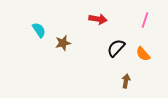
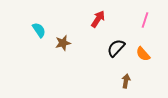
red arrow: rotated 66 degrees counterclockwise
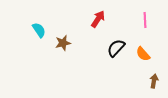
pink line: rotated 21 degrees counterclockwise
brown arrow: moved 28 px right
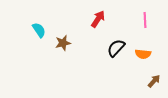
orange semicircle: rotated 42 degrees counterclockwise
brown arrow: rotated 32 degrees clockwise
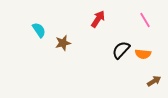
pink line: rotated 28 degrees counterclockwise
black semicircle: moved 5 px right, 2 px down
brown arrow: rotated 16 degrees clockwise
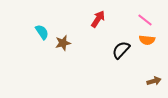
pink line: rotated 21 degrees counterclockwise
cyan semicircle: moved 3 px right, 2 px down
orange semicircle: moved 4 px right, 14 px up
brown arrow: rotated 16 degrees clockwise
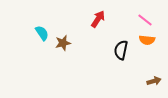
cyan semicircle: moved 1 px down
black semicircle: rotated 30 degrees counterclockwise
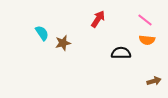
black semicircle: moved 3 px down; rotated 78 degrees clockwise
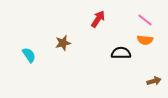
cyan semicircle: moved 13 px left, 22 px down
orange semicircle: moved 2 px left
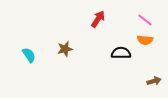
brown star: moved 2 px right, 6 px down
